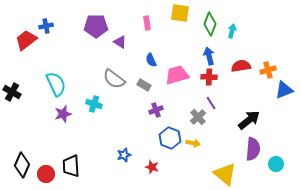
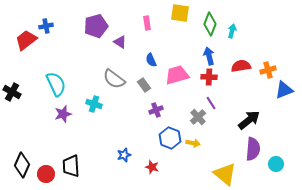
purple pentagon: rotated 15 degrees counterclockwise
gray rectangle: rotated 24 degrees clockwise
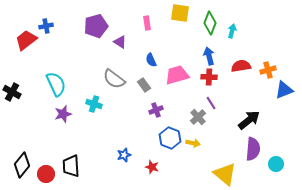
green diamond: moved 1 px up
black diamond: rotated 15 degrees clockwise
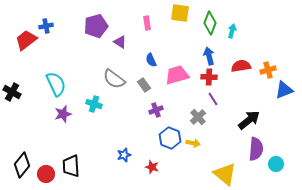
purple line: moved 2 px right, 4 px up
purple semicircle: moved 3 px right
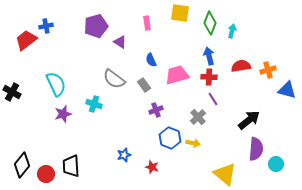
blue triangle: moved 3 px right; rotated 36 degrees clockwise
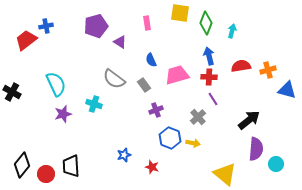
green diamond: moved 4 px left
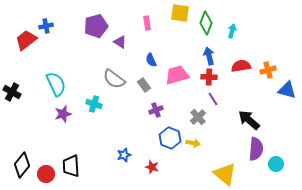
black arrow: rotated 100 degrees counterclockwise
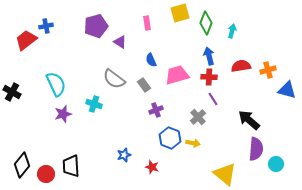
yellow square: rotated 24 degrees counterclockwise
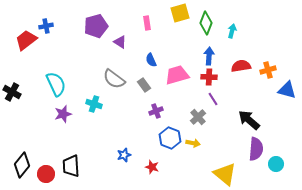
blue arrow: rotated 18 degrees clockwise
purple cross: moved 1 px down
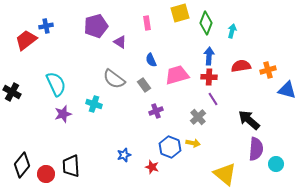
blue hexagon: moved 9 px down
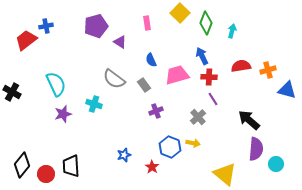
yellow square: rotated 30 degrees counterclockwise
blue arrow: moved 7 px left; rotated 30 degrees counterclockwise
red star: rotated 16 degrees clockwise
